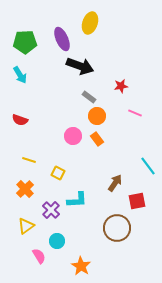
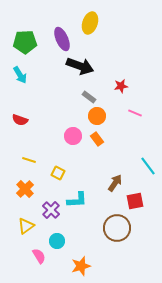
red square: moved 2 px left
orange star: rotated 24 degrees clockwise
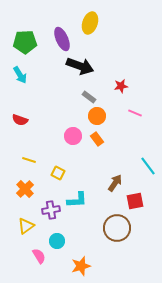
purple cross: rotated 36 degrees clockwise
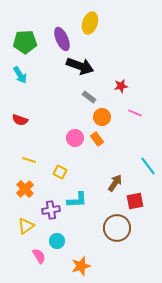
orange circle: moved 5 px right, 1 px down
pink circle: moved 2 px right, 2 px down
yellow square: moved 2 px right, 1 px up
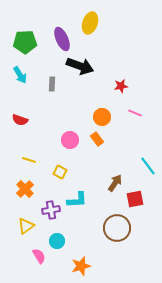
gray rectangle: moved 37 px left, 13 px up; rotated 56 degrees clockwise
pink circle: moved 5 px left, 2 px down
red square: moved 2 px up
